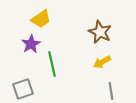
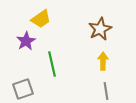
brown star: moved 3 px up; rotated 20 degrees clockwise
purple star: moved 5 px left, 3 px up
yellow arrow: moved 1 px right, 1 px up; rotated 120 degrees clockwise
gray line: moved 5 px left
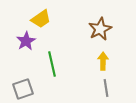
gray line: moved 3 px up
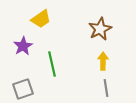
purple star: moved 3 px left, 5 px down
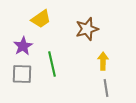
brown star: moved 13 px left; rotated 10 degrees clockwise
gray square: moved 1 px left, 15 px up; rotated 20 degrees clockwise
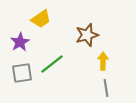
brown star: moved 6 px down
purple star: moved 3 px left, 4 px up
green line: rotated 65 degrees clockwise
gray square: moved 1 px up; rotated 10 degrees counterclockwise
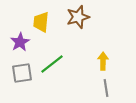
yellow trapezoid: moved 3 px down; rotated 130 degrees clockwise
brown star: moved 9 px left, 18 px up
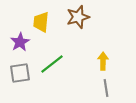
gray square: moved 2 px left
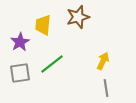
yellow trapezoid: moved 2 px right, 3 px down
yellow arrow: rotated 24 degrees clockwise
